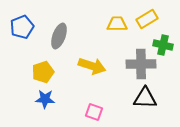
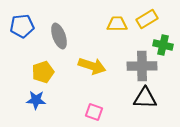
blue pentagon: moved 1 px up; rotated 15 degrees clockwise
gray ellipse: rotated 40 degrees counterclockwise
gray cross: moved 1 px right, 2 px down
blue star: moved 9 px left, 1 px down
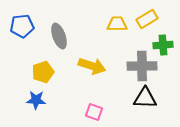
green cross: rotated 18 degrees counterclockwise
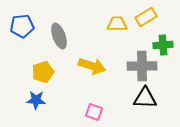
yellow rectangle: moved 1 px left, 2 px up
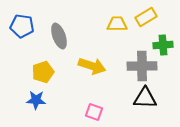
blue pentagon: rotated 15 degrees clockwise
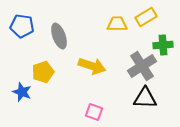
gray cross: rotated 32 degrees counterclockwise
blue star: moved 14 px left, 8 px up; rotated 18 degrees clockwise
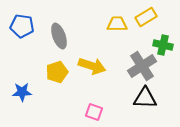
green cross: rotated 18 degrees clockwise
yellow pentagon: moved 14 px right
blue star: rotated 24 degrees counterclockwise
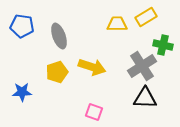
yellow arrow: moved 1 px down
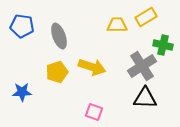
yellow trapezoid: moved 1 px down
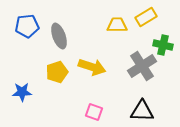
blue pentagon: moved 5 px right; rotated 15 degrees counterclockwise
black triangle: moved 3 px left, 13 px down
